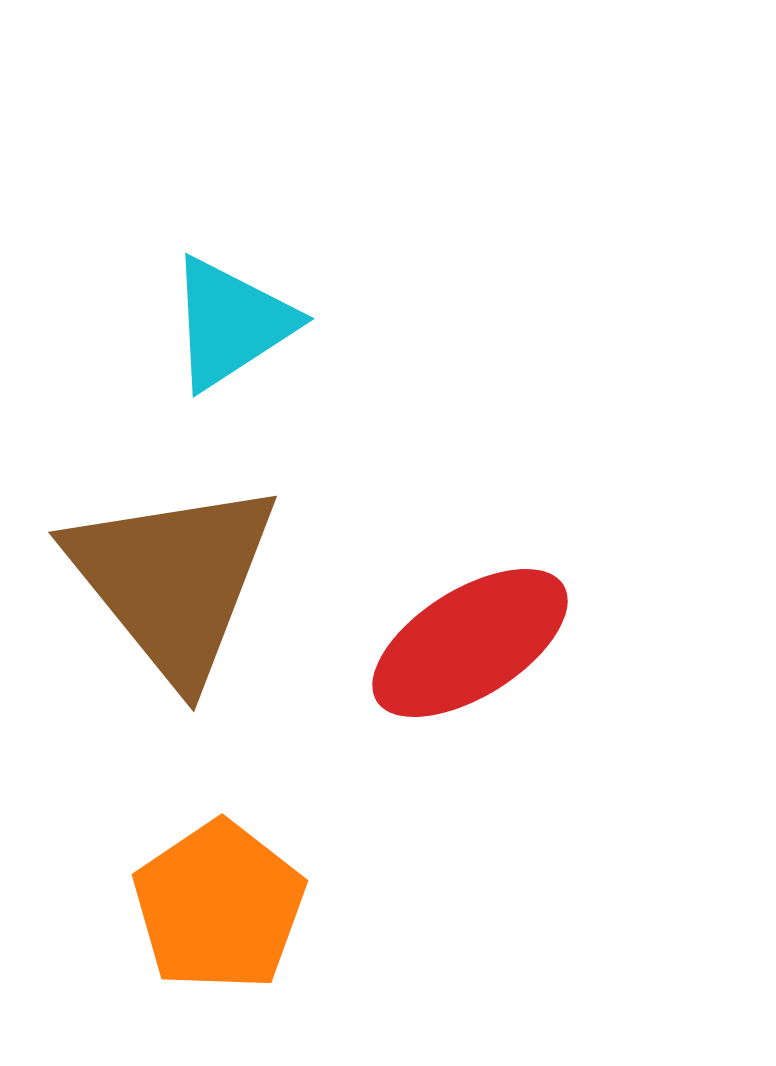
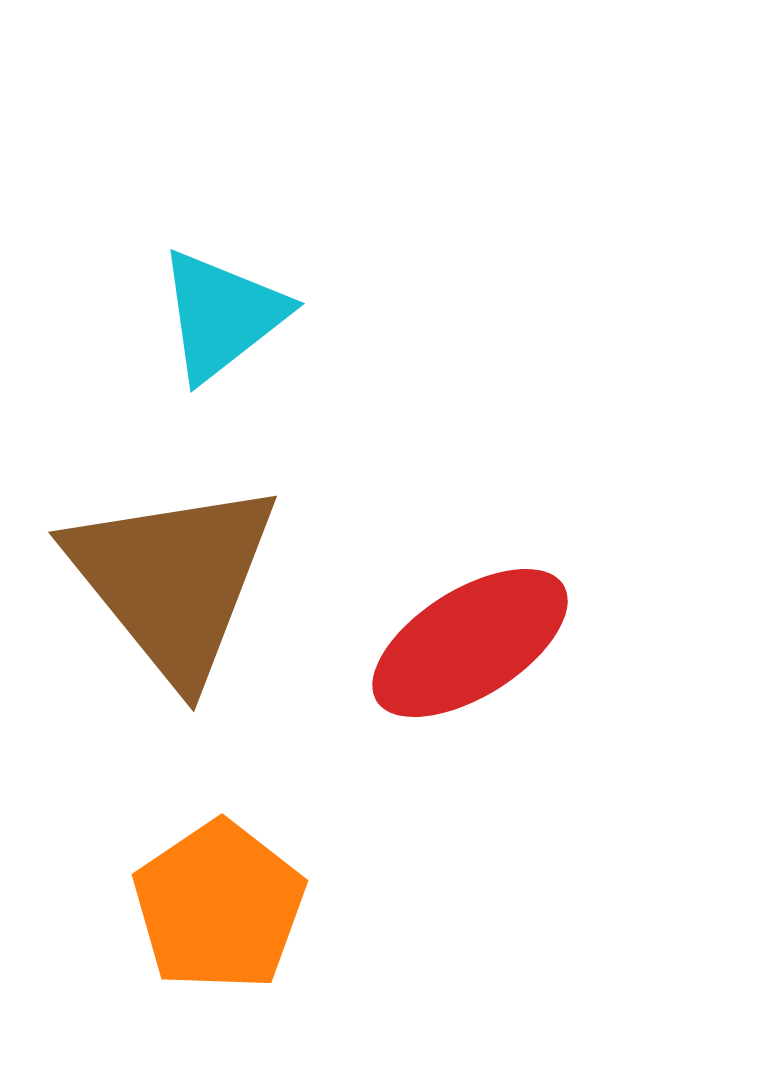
cyan triangle: moved 9 px left, 8 px up; rotated 5 degrees counterclockwise
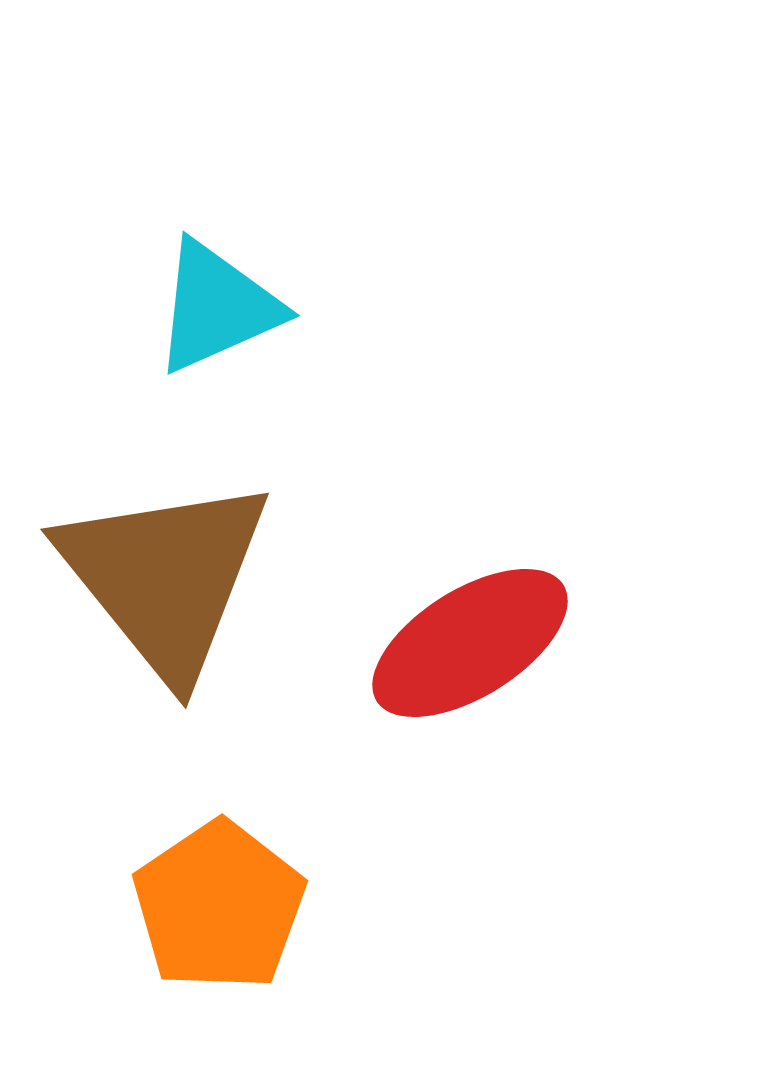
cyan triangle: moved 5 px left, 8 px up; rotated 14 degrees clockwise
brown triangle: moved 8 px left, 3 px up
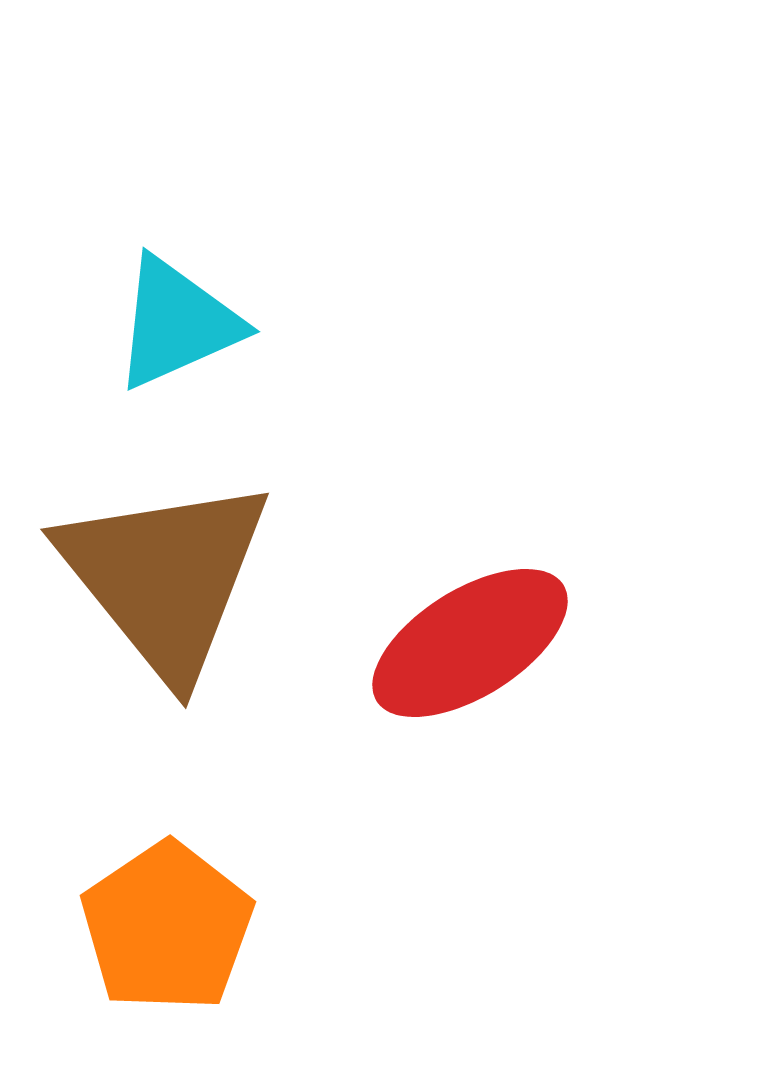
cyan triangle: moved 40 px left, 16 px down
orange pentagon: moved 52 px left, 21 px down
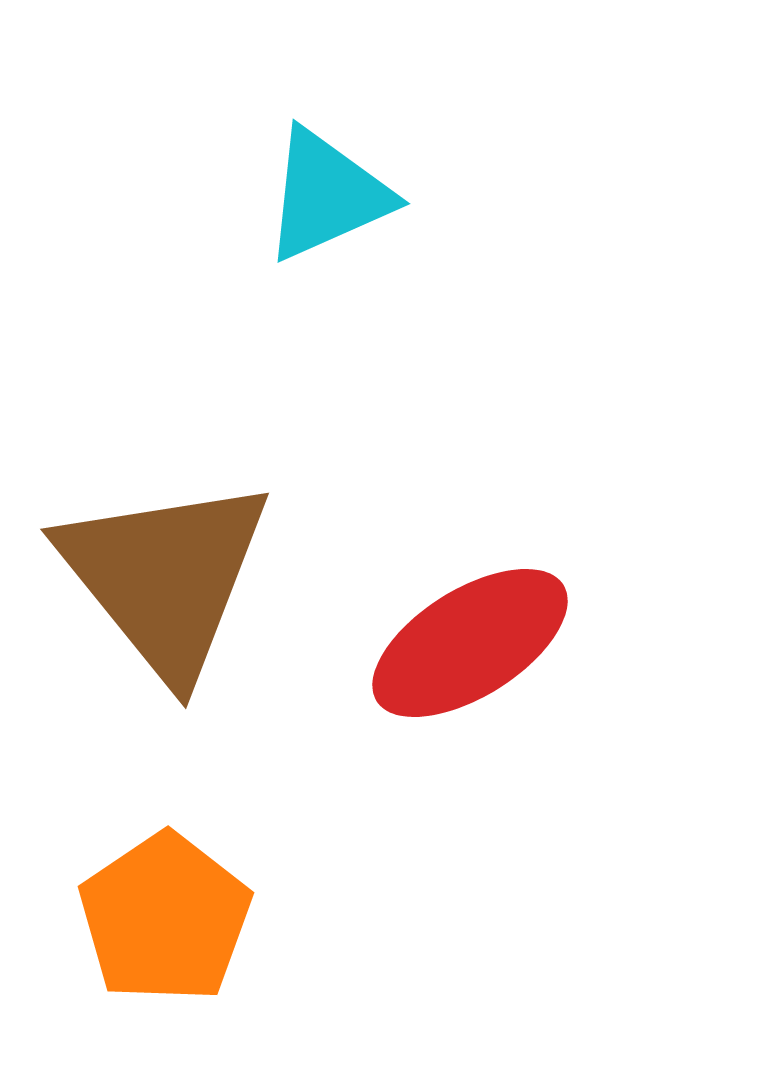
cyan triangle: moved 150 px right, 128 px up
orange pentagon: moved 2 px left, 9 px up
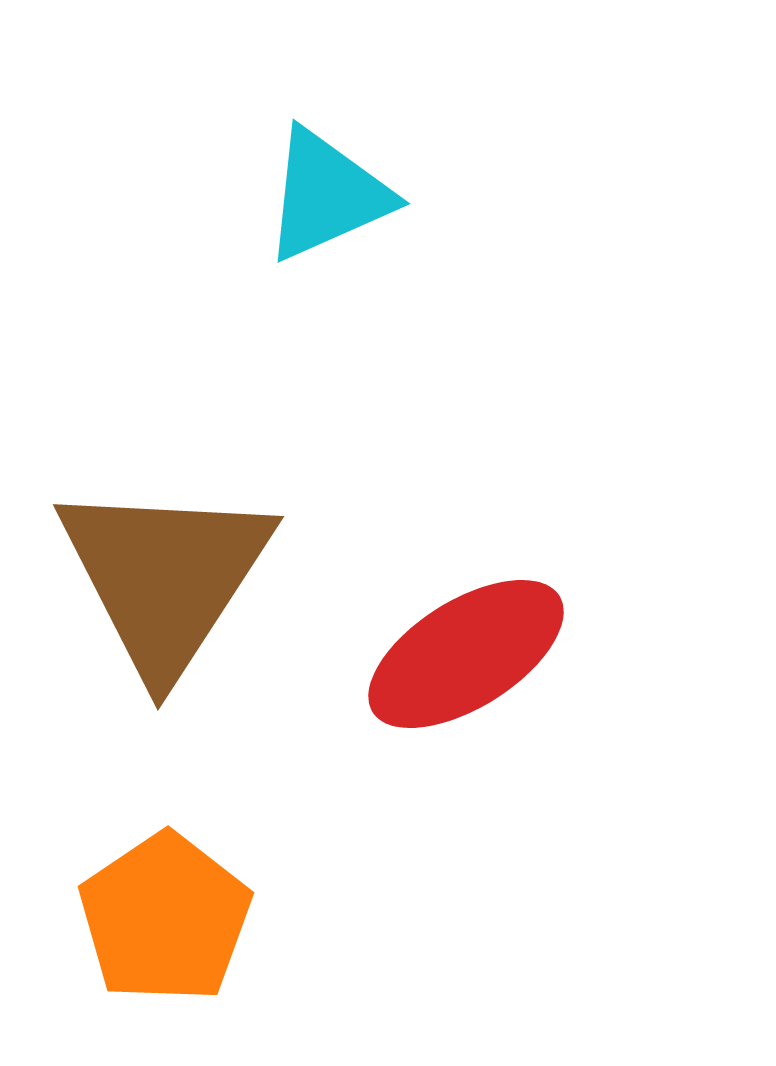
brown triangle: rotated 12 degrees clockwise
red ellipse: moved 4 px left, 11 px down
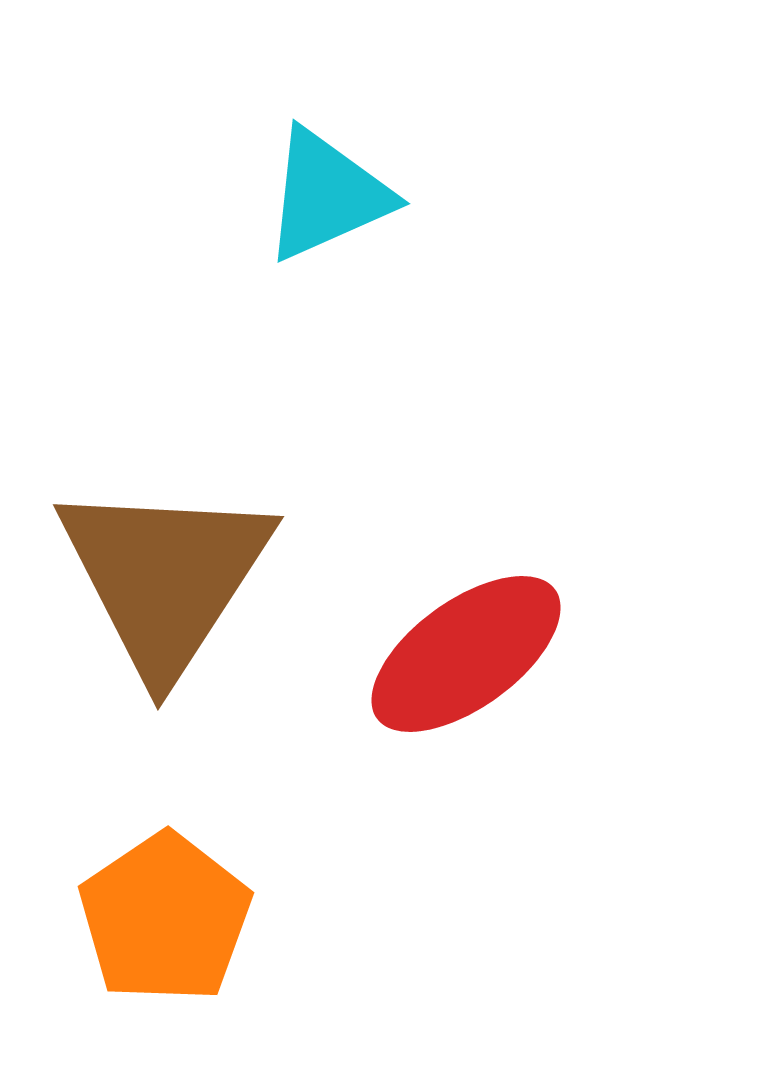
red ellipse: rotated 4 degrees counterclockwise
